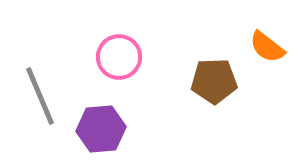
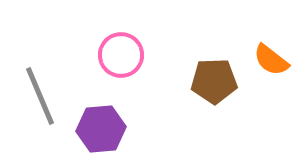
orange semicircle: moved 4 px right, 13 px down
pink circle: moved 2 px right, 2 px up
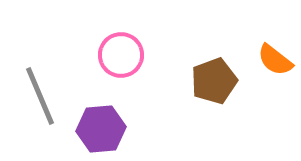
orange semicircle: moved 4 px right
brown pentagon: rotated 18 degrees counterclockwise
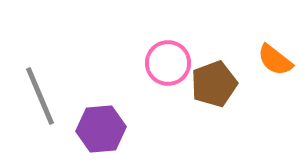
pink circle: moved 47 px right, 8 px down
brown pentagon: moved 3 px down
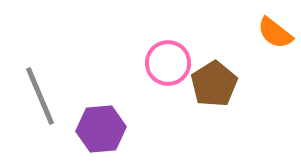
orange semicircle: moved 27 px up
brown pentagon: rotated 12 degrees counterclockwise
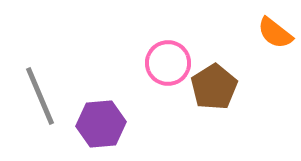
brown pentagon: moved 3 px down
purple hexagon: moved 5 px up
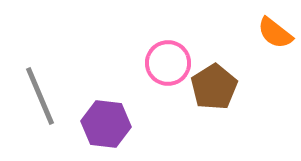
purple hexagon: moved 5 px right; rotated 12 degrees clockwise
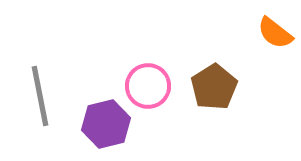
pink circle: moved 20 px left, 23 px down
gray line: rotated 12 degrees clockwise
purple hexagon: rotated 21 degrees counterclockwise
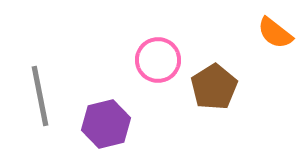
pink circle: moved 10 px right, 26 px up
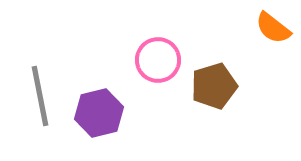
orange semicircle: moved 2 px left, 5 px up
brown pentagon: moved 1 px up; rotated 15 degrees clockwise
purple hexagon: moved 7 px left, 11 px up
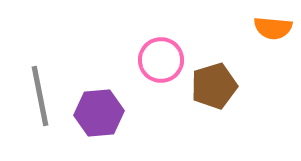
orange semicircle: rotated 33 degrees counterclockwise
pink circle: moved 3 px right
purple hexagon: rotated 9 degrees clockwise
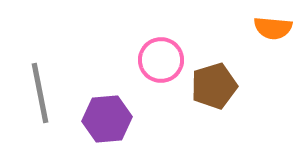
gray line: moved 3 px up
purple hexagon: moved 8 px right, 6 px down
